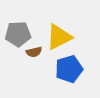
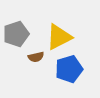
gray pentagon: moved 2 px left; rotated 15 degrees counterclockwise
brown semicircle: moved 2 px right, 5 px down
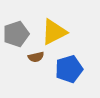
yellow triangle: moved 5 px left, 5 px up
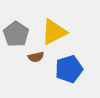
gray pentagon: rotated 20 degrees counterclockwise
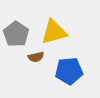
yellow triangle: rotated 12 degrees clockwise
blue pentagon: moved 2 px down; rotated 12 degrees clockwise
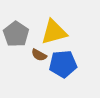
brown semicircle: moved 3 px right, 2 px up; rotated 42 degrees clockwise
blue pentagon: moved 6 px left, 7 px up
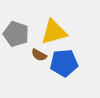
gray pentagon: rotated 15 degrees counterclockwise
blue pentagon: moved 1 px right, 1 px up
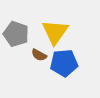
yellow triangle: moved 1 px right; rotated 40 degrees counterclockwise
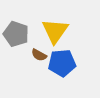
yellow triangle: moved 1 px up
blue pentagon: moved 2 px left
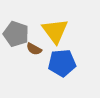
yellow triangle: rotated 12 degrees counterclockwise
brown semicircle: moved 5 px left, 6 px up
